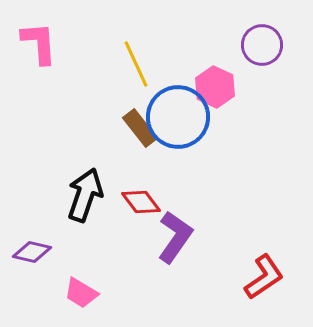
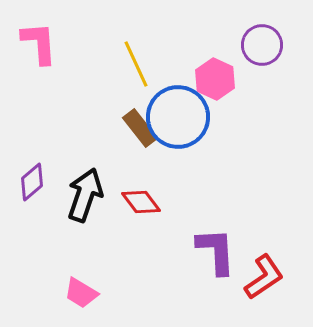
pink hexagon: moved 8 px up
purple L-shape: moved 41 px right, 14 px down; rotated 38 degrees counterclockwise
purple diamond: moved 70 px up; rotated 54 degrees counterclockwise
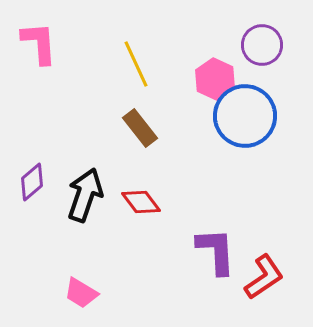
blue circle: moved 67 px right, 1 px up
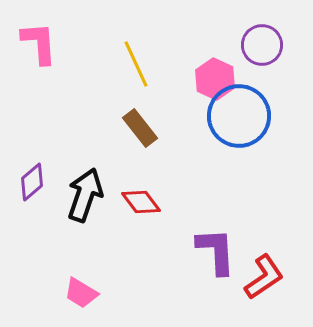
blue circle: moved 6 px left
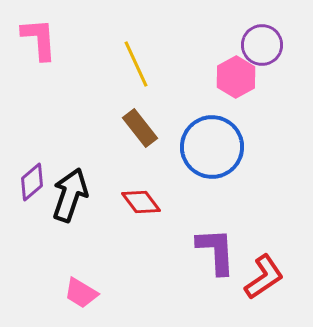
pink L-shape: moved 4 px up
pink hexagon: moved 21 px right, 2 px up; rotated 6 degrees clockwise
blue circle: moved 27 px left, 31 px down
black arrow: moved 15 px left
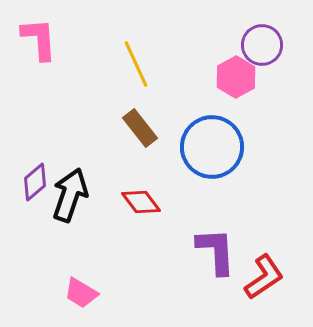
purple diamond: moved 3 px right
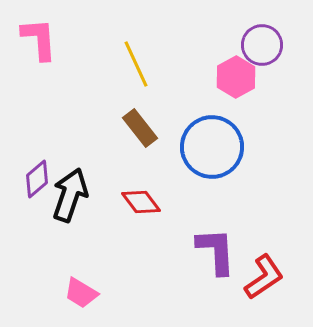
purple diamond: moved 2 px right, 3 px up
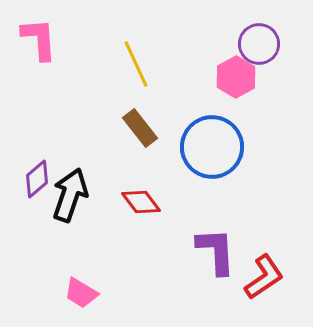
purple circle: moved 3 px left, 1 px up
